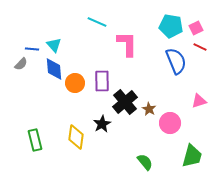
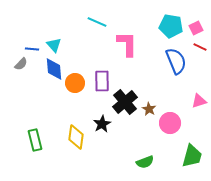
green semicircle: rotated 108 degrees clockwise
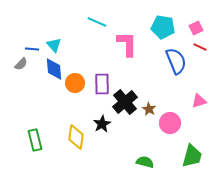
cyan pentagon: moved 8 px left, 1 px down
purple rectangle: moved 3 px down
green semicircle: rotated 144 degrees counterclockwise
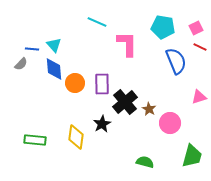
pink triangle: moved 4 px up
green rectangle: rotated 70 degrees counterclockwise
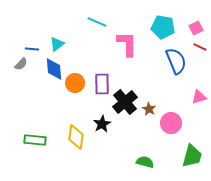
cyan triangle: moved 3 px right, 1 px up; rotated 35 degrees clockwise
pink circle: moved 1 px right
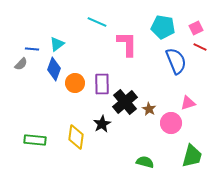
blue diamond: rotated 25 degrees clockwise
pink triangle: moved 11 px left, 6 px down
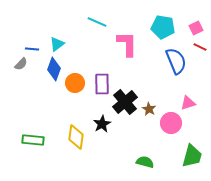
green rectangle: moved 2 px left
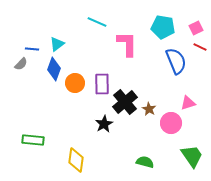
black star: moved 2 px right
yellow diamond: moved 23 px down
green trapezoid: rotated 50 degrees counterclockwise
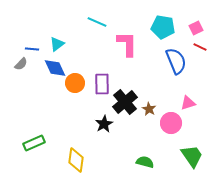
blue diamond: moved 1 px right, 1 px up; rotated 45 degrees counterclockwise
green rectangle: moved 1 px right, 3 px down; rotated 30 degrees counterclockwise
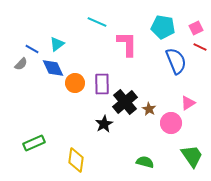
blue line: rotated 24 degrees clockwise
blue diamond: moved 2 px left
pink triangle: rotated 14 degrees counterclockwise
